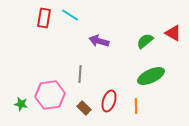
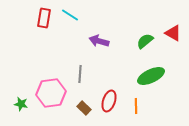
pink hexagon: moved 1 px right, 2 px up
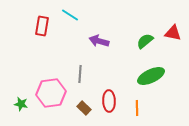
red rectangle: moved 2 px left, 8 px down
red triangle: rotated 18 degrees counterclockwise
red ellipse: rotated 20 degrees counterclockwise
orange line: moved 1 px right, 2 px down
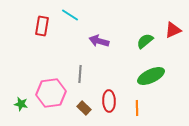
red triangle: moved 3 px up; rotated 36 degrees counterclockwise
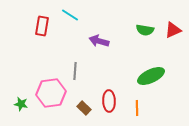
green semicircle: moved 11 px up; rotated 132 degrees counterclockwise
gray line: moved 5 px left, 3 px up
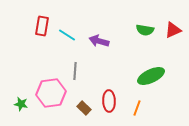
cyan line: moved 3 px left, 20 px down
orange line: rotated 21 degrees clockwise
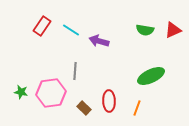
red rectangle: rotated 24 degrees clockwise
cyan line: moved 4 px right, 5 px up
green star: moved 12 px up
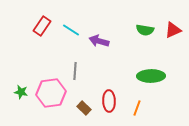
green ellipse: rotated 24 degrees clockwise
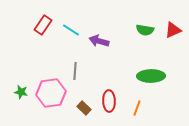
red rectangle: moved 1 px right, 1 px up
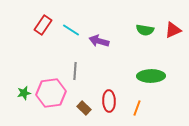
green star: moved 3 px right, 1 px down; rotated 24 degrees counterclockwise
